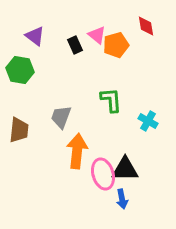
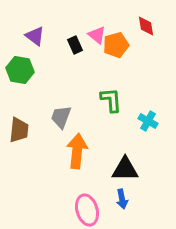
pink ellipse: moved 16 px left, 36 px down
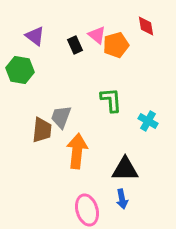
brown trapezoid: moved 23 px right
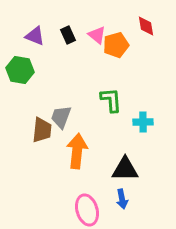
purple triangle: rotated 15 degrees counterclockwise
black rectangle: moved 7 px left, 10 px up
cyan cross: moved 5 px left, 1 px down; rotated 30 degrees counterclockwise
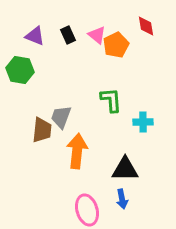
orange pentagon: rotated 10 degrees counterclockwise
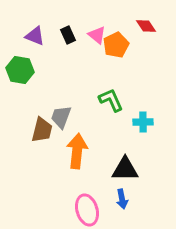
red diamond: rotated 25 degrees counterclockwise
green L-shape: rotated 20 degrees counterclockwise
brown trapezoid: rotated 8 degrees clockwise
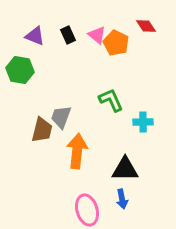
orange pentagon: moved 2 px up; rotated 20 degrees counterclockwise
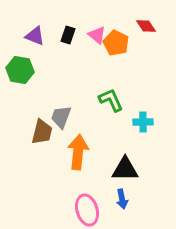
black rectangle: rotated 42 degrees clockwise
brown trapezoid: moved 2 px down
orange arrow: moved 1 px right, 1 px down
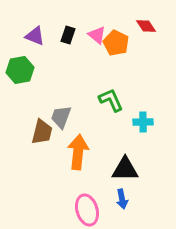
green hexagon: rotated 20 degrees counterclockwise
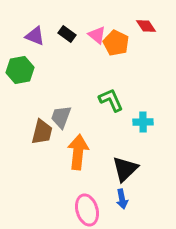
black rectangle: moved 1 px left, 1 px up; rotated 72 degrees counterclockwise
black triangle: rotated 44 degrees counterclockwise
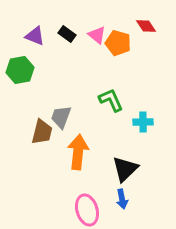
orange pentagon: moved 2 px right; rotated 10 degrees counterclockwise
